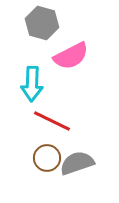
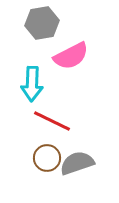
gray hexagon: rotated 24 degrees counterclockwise
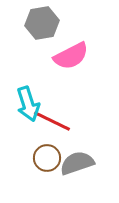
cyan arrow: moved 4 px left, 20 px down; rotated 20 degrees counterclockwise
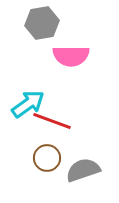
pink semicircle: rotated 27 degrees clockwise
cyan arrow: rotated 108 degrees counterclockwise
red line: rotated 6 degrees counterclockwise
gray semicircle: moved 6 px right, 7 px down
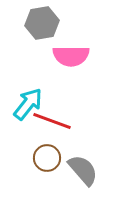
cyan arrow: rotated 16 degrees counterclockwise
gray semicircle: rotated 68 degrees clockwise
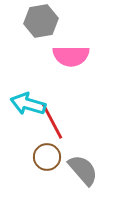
gray hexagon: moved 1 px left, 2 px up
cyan arrow: rotated 112 degrees counterclockwise
red line: rotated 42 degrees clockwise
brown circle: moved 1 px up
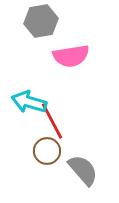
pink semicircle: rotated 9 degrees counterclockwise
cyan arrow: moved 1 px right, 2 px up
brown circle: moved 6 px up
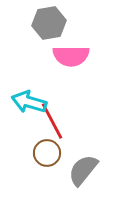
gray hexagon: moved 8 px right, 2 px down
pink semicircle: rotated 9 degrees clockwise
brown circle: moved 2 px down
gray semicircle: rotated 100 degrees counterclockwise
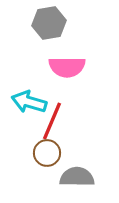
pink semicircle: moved 4 px left, 11 px down
red line: rotated 51 degrees clockwise
gray semicircle: moved 6 px left, 7 px down; rotated 52 degrees clockwise
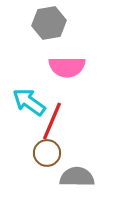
cyan arrow: rotated 20 degrees clockwise
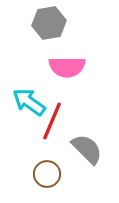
brown circle: moved 21 px down
gray semicircle: moved 10 px right, 28 px up; rotated 44 degrees clockwise
